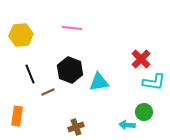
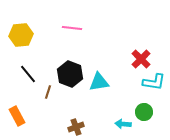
black hexagon: moved 4 px down
black line: moved 2 px left; rotated 18 degrees counterclockwise
brown line: rotated 48 degrees counterclockwise
orange rectangle: rotated 36 degrees counterclockwise
cyan arrow: moved 4 px left, 1 px up
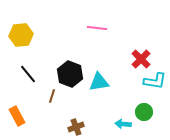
pink line: moved 25 px right
cyan L-shape: moved 1 px right, 1 px up
brown line: moved 4 px right, 4 px down
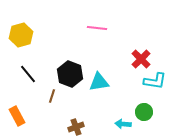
yellow hexagon: rotated 10 degrees counterclockwise
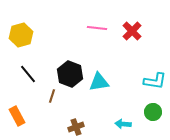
red cross: moved 9 px left, 28 px up
green circle: moved 9 px right
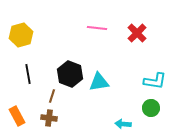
red cross: moved 5 px right, 2 px down
black line: rotated 30 degrees clockwise
green circle: moved 2 px left, 4 px up
brown cross: moved 27 px left, 9 px up; rotated 28 degrees clockwise
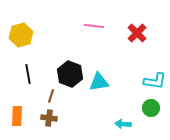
pink line: moved 3 px left, 2 px up
brown line: moved 1 px left
orange rectangle: rotated 30 degrees clockwise
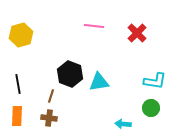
black line: moved 10 px left, 10 px down
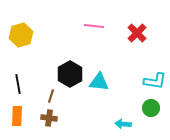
black hexagon: rotated 10 degrees clockwise
cyan triangle: rotated 15 degrees clockwise
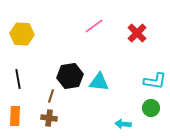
pink line: rotated 42 degrees counterclockwise
yellow hexagon: moved 1 px right, 1 px up; rotated 20 degrees clockwise
black hexagon: moved 2 px down; rotated 20 degrees clockwise
black line: moved 5 px up
orange rectangle: moved 2 px left
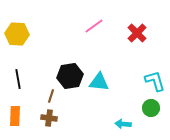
yellow hexagon: moved 5 px left
cyan L-shape: rotated 115 degrees counterclockwise
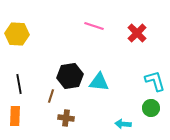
pink line: rotated 54 degrees clockwise
black line: moved 1 px right, 5 px down
brown cross: moved 17 px right
